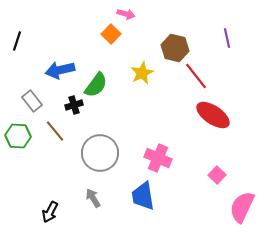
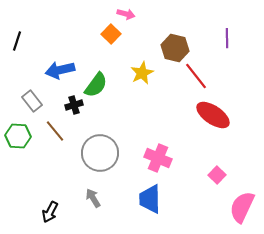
purple line: rotated 12 degrees clockwise
blue trapezoid: moved 7 px right, 3 px down; rotated 8 degrees clockwise
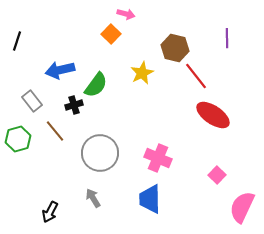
green hexagon: moved 3 px down; rotated 20 degrees counterclockwise
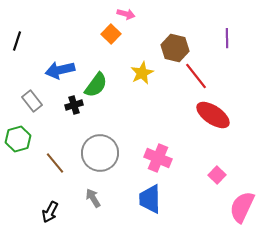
brown line: moved 32 px down
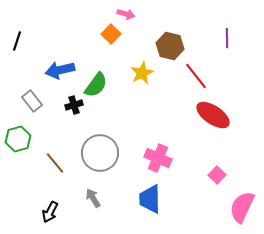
brown hexagon: moved 5 px left, 2 px up
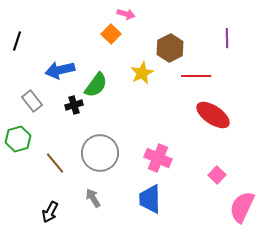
brown hexagon: moved 2 px down; rotated 20 degrees clockwise
red line: rotated 52 degrees counterclockwise
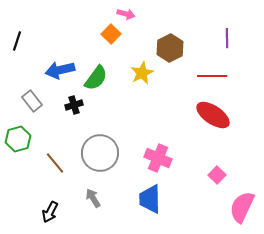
red line: moved 16 px right
green semicircle: moved 7 px up
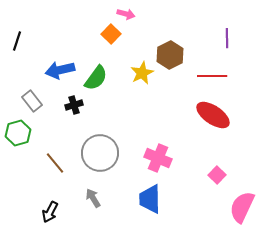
brown hexagon: moved 7 px down
green hexagon: moved 6 px up
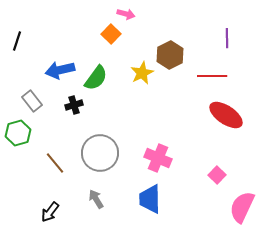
red ellipse: moved 13 px right
gray arrow: moved 3 px right, 1 px down
black arrow: rotated 10 degrees clockwise
